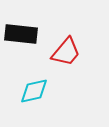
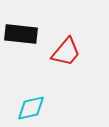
cyan diamond: moved 3 px left, 17 px down
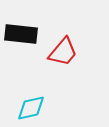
red trapezoid: moved 3 px left
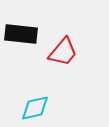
cyan diamond: moved 4 px right
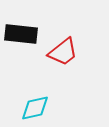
red trapezoid: rotated 12 degrees clockwise
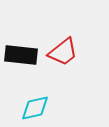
black rectangle: moved 21 px down
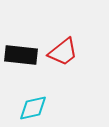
cyan diamond: moved 2 px left
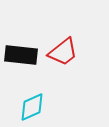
cyan diamond: moved 1 px left, 1 px up; rotated 12 degrees counterclockwise
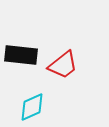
red trapezoid: moved 13 px down
